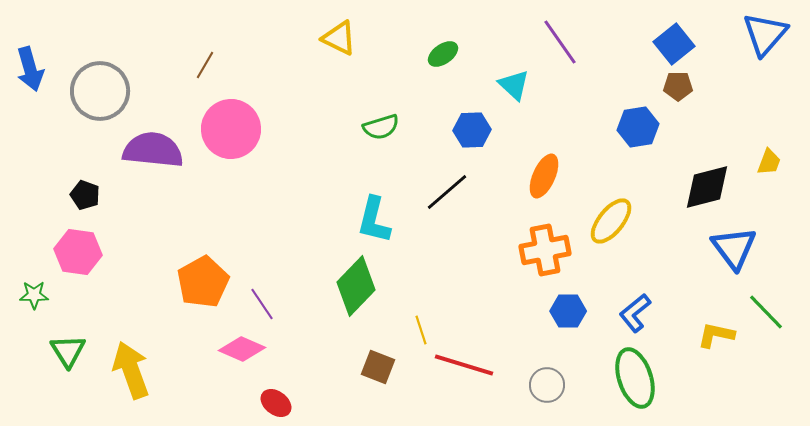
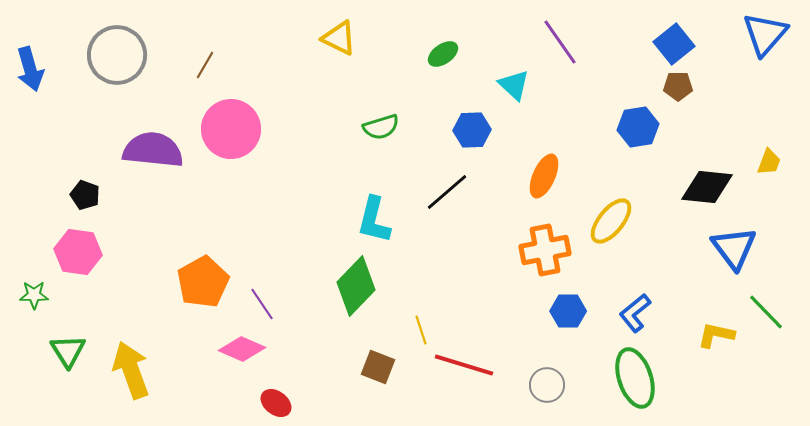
gray circle at (100, 91): moved 17 px right, 36 px up
black diamond at (707, 187): rotated 20 degrees clockwise
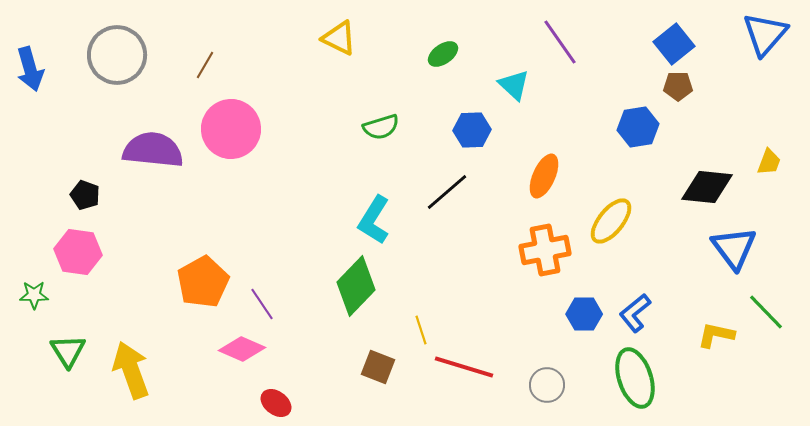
cyan L-shape at (374, 220): rotated 18 degrees clockwise
blue hexagon at (568, 311): moved 16 px right, 3 px down
red line at (464, 365): moved 2 px down
